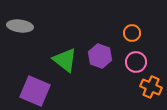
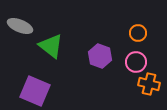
gray ellipse: rotated 15 degrees clockwise
orange circle: moved 6 px right
green triangle: moved 14 px left, 14 px up
orange cross: moved 2 px left, 3 px up; rotated 10 degrees counterclockwise
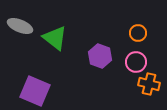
green triangle: moved 4 px right, 8 px up
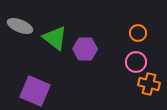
purple hexagon: moved 15 px left, 7 px up; rotated 20 degrees counterclockwise
